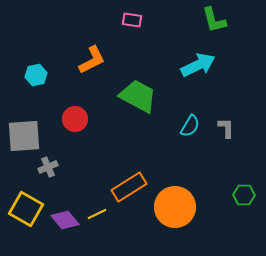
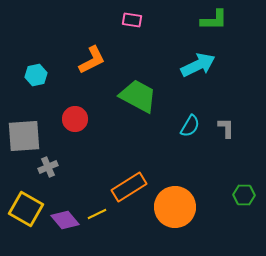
green L-shape: rotated 76 degrees counterclockwise
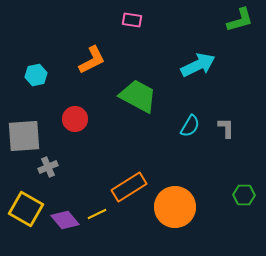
green L-shape: moved 26 px right; rotated 16 degrees counterclockwise
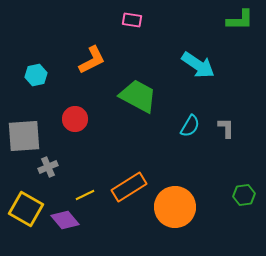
green L-shape: rotated 16 degrees clockwise
cyan arrow: rotated 60 degrees clockwise
green hexagon: rotated 10 degrees counterclockwise
yellow line: moved 12 px left, 19 px up
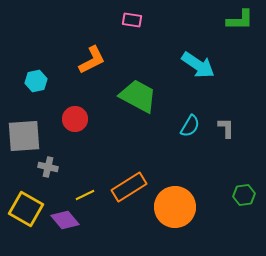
cyan hexagon: moved 6 px down
gray cross: rotated 36 degrees clockwise
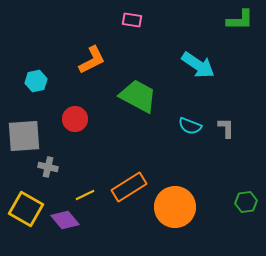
cyan semicircle: rotated 80 degrees clockwise
green hexagon: moved 2 px right, 7 px down
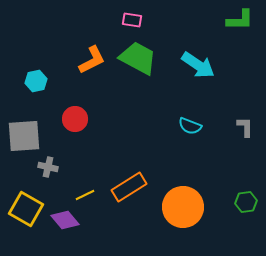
green trapezoid: moved 38 px up
gray L-shape: moved 19 px right, 1 px up
orange circle: moved 8 px right
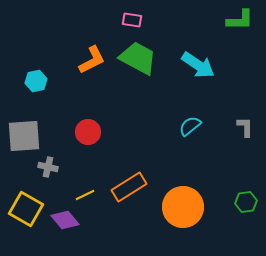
red circle: moved 13 px right, 13 px down
cyan semicircle: rotated 120 degrees clockwise
